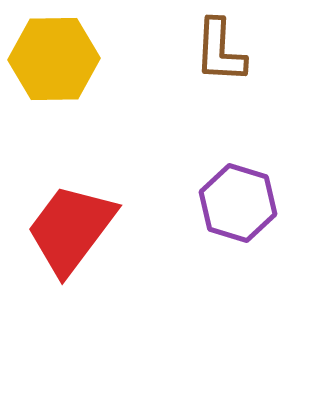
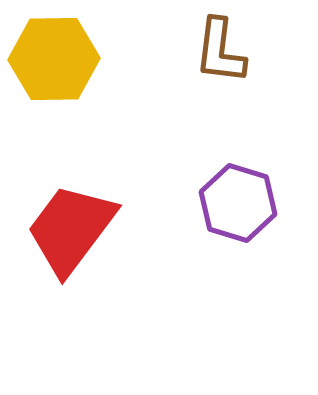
brown L-shape: rotated 4 degrees clockwise
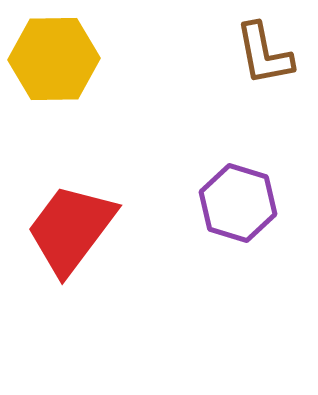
brown L-shape: moved 44 px right, 3 px down; rotated 18 degrees counterclockwise
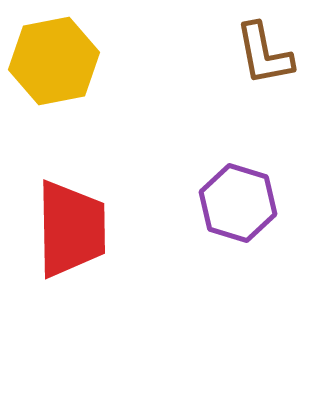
yellow hexagon: moved 2 px down; rotated 10 degrees counterclockwise
red trapezoid: rotated 142 degrees clockwise
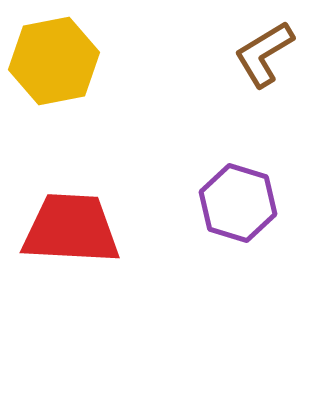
brown L-shape: rotated 70 degrees clockwise
red trapezoid: rotated 86 degrees counterclockwise
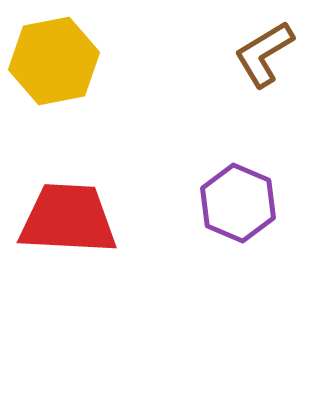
purple hexagon: rotated 6 degrees clockwise
red trapezoid: moved 3 px left, 10 px up
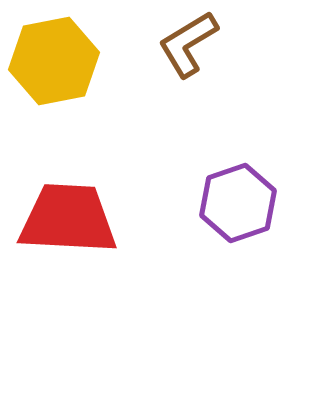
brown L-shape: moved 76 px left, 10 px up
purple hexagon: rotated 18 degrees clockwise
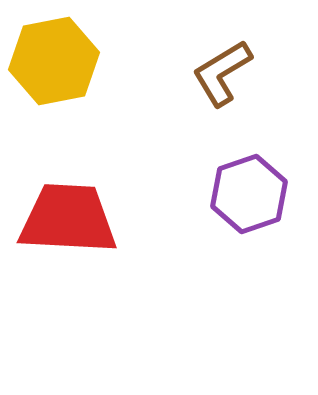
brown L-shape: moved 34 px right, 29 px down
purple hexagon: moved 11 px right, 9 px up
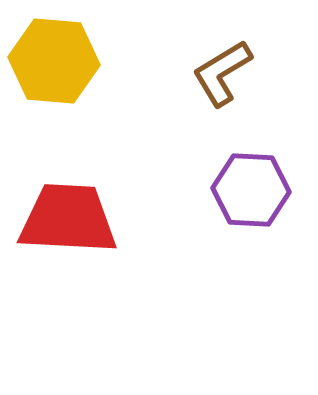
yellow hexagon: rotated 16 degrees clockwise
purple hexagon: moved 2 px right, 4 px up; rotated 22 degrees clockwise
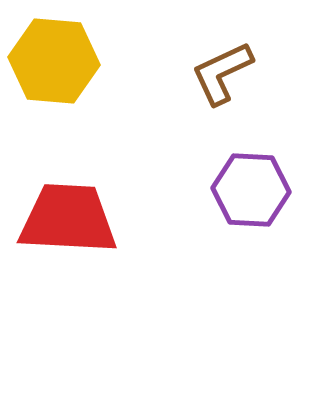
brown L-shape: rotated 6 degrees clockwise
